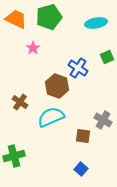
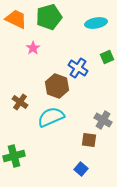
brown square: moved 6 px right, 4 px down
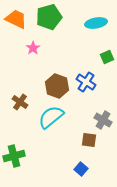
blue cross: moved 8 px right, 14 px down
cyan semicircle: rotated 16 degrees counterclockwise
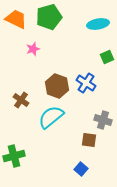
cyan ellipse: moved 2 px right, 1 px down
pink star: moved 1 px down; rotated 16 degrees clockwise
blue cross: moved 1 px down
brown cross: moved 1 px right, 2 px up
gray cross: rotated 12 degrees counterclockwise
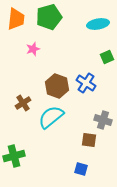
orange trapezoid: rotated 70 degrees clockwise
brown cross: moved 2 px right, 3 px down; rotated 21 degrees clockwise
blue square: rotated 24 degrees counterclockwise
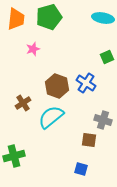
cyan ellipse: moved 5 px right, 6 px up; rotated 20 degrees clockwise
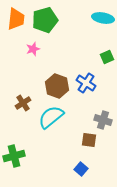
green pentagon: moved 4 px left, 3 px down
blue square: rotated 24 degrees clockwise
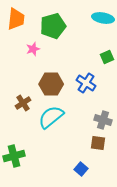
green pentagon: moved 8 px right, 6 px down
brown hexagon: moved 6 px left, 2 px up; rotated 20 degrees counterclockwise
brown square: moved 9 px right, 3 px down
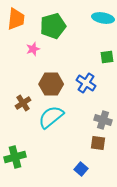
green square: rotated 16 degrees clockwise
green cross: moved 1 px right, 1 px down
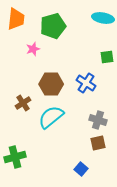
gray cross: moved 5 px left
brown square: rotated 21 degrees counterclockwise
